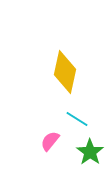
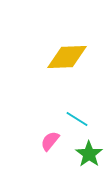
yellow diamond: moved 2 px right, 15 px up; rotated 75 degrees clockwise
green star: moved 1 px left, 2 px down
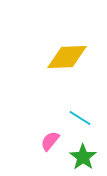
cyan line: moved 3 px right, 1 px up
green star: moved 6 px left, 3 px down
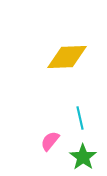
cyan line: rotated 45 degrees clockwise
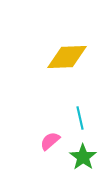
pink semicircle: rotated 10 degrees clockwise
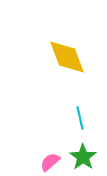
yellow diamond: rotated 72 degrees clockwise
pink semicircle: moved 21 px down
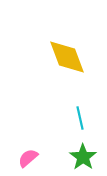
pink semicircle: moved 22 px left, 4 px up
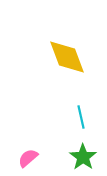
cyan line: moved 1 px right, 1 px up
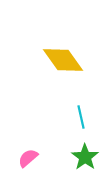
yellow diamond: moved 4 px left, 3 px down; rotated 15 degrees counterclockwise
green star: moved 2 px right
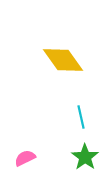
pink semicircle: moved 3 px left; rotated 15 degrees clockwise
